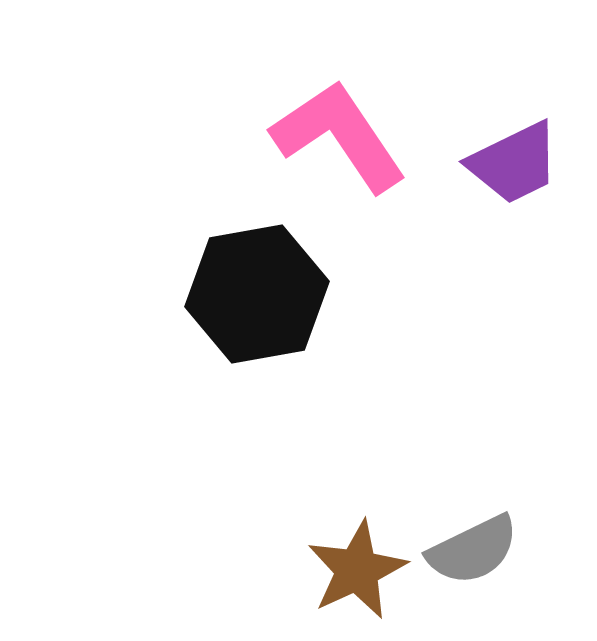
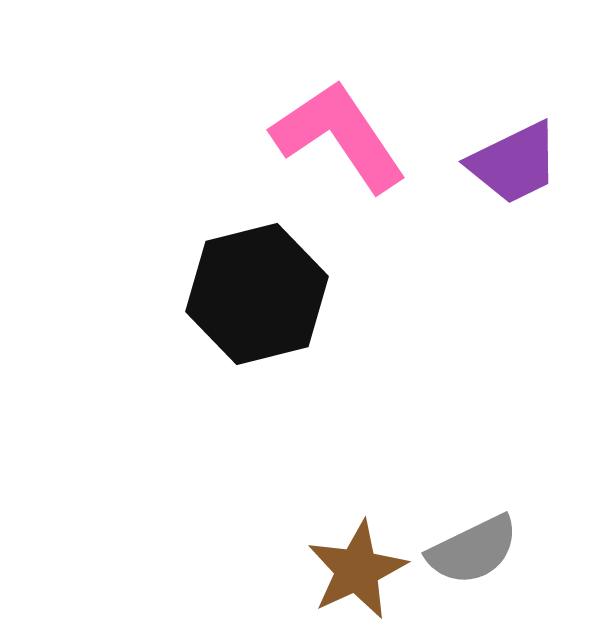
black hexagon: rotated 4 degrees counterclockwise
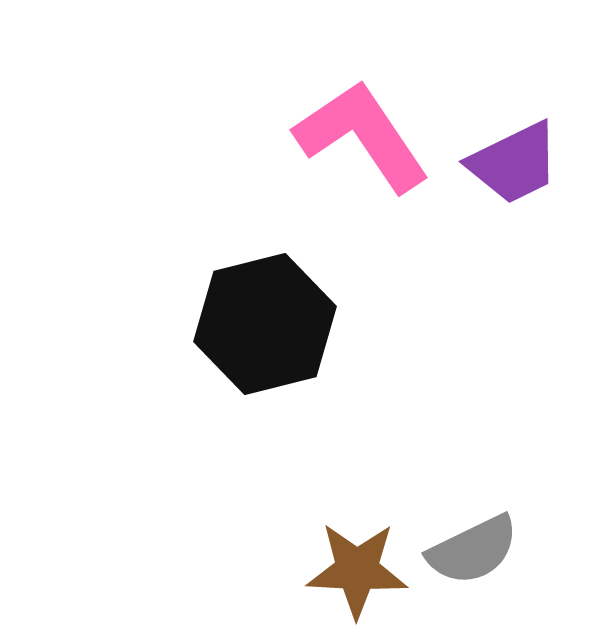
pink L-shape: moved 23 px right
black hexagon: moved 8 px right, 30 px down
brown star: rotated 28 degrees clockwise
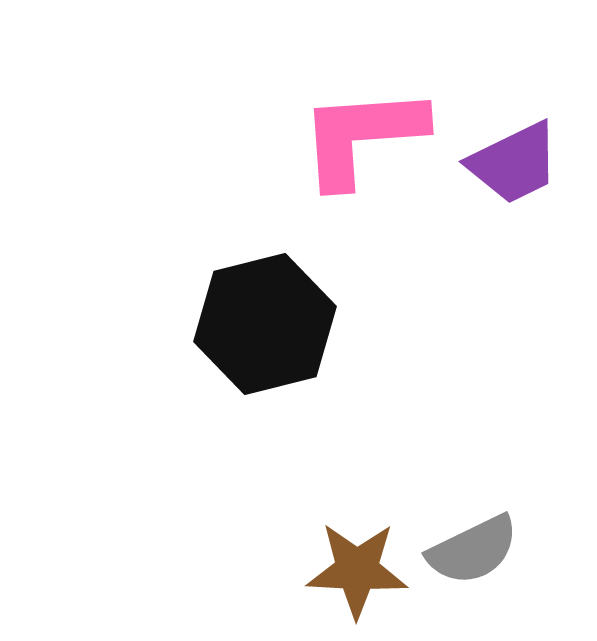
pink L-shape: rotated 60 degrees counterclockwise
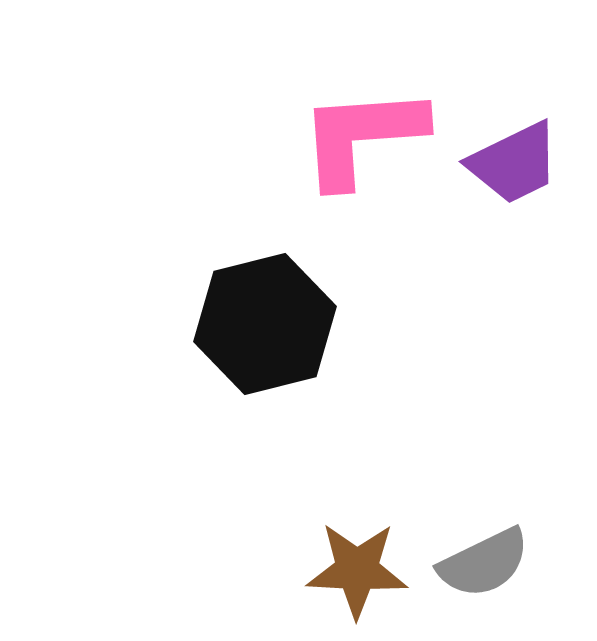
gray semicircle: moved 11 px right, 13 px down
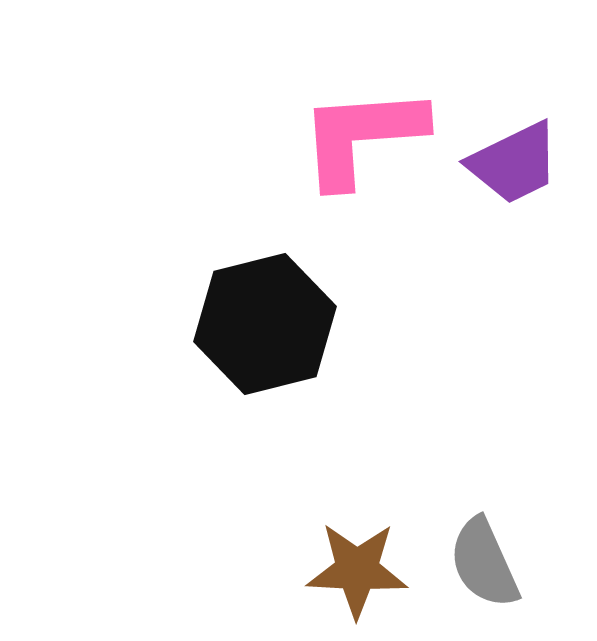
gray semicircle: rotated 92 degrees clockwise
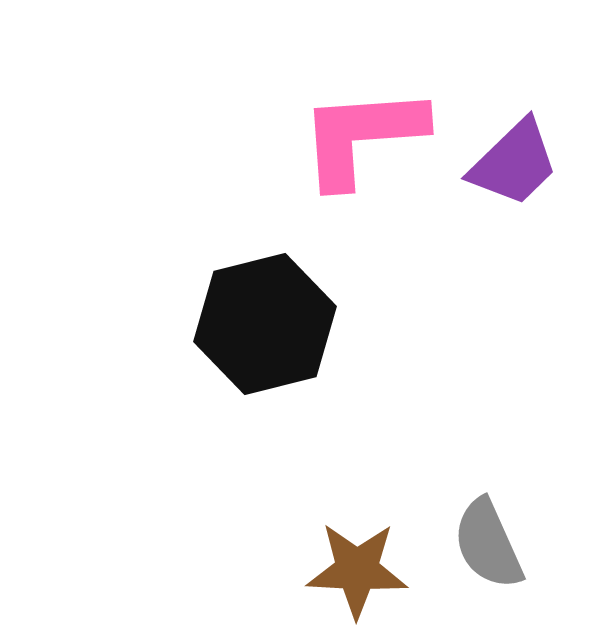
purple trapezoid: rotated 18 degrees counterclockwise
gray semicircle: moved 4 px right, 19 px up
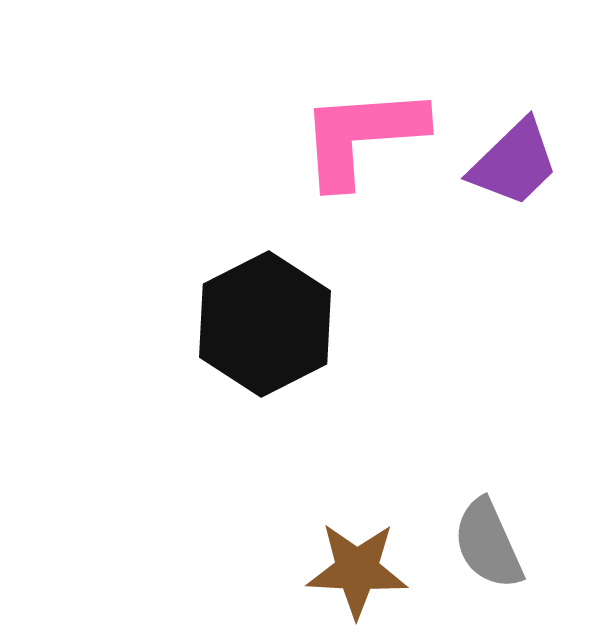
black hexagon: rotated 13 degrees counterclockwise
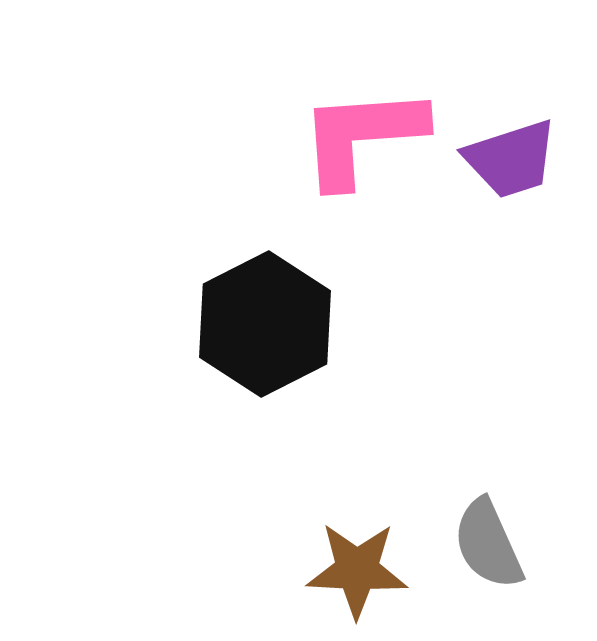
purple trapezoid: moved 3 px left, 4 px up; rotated 26 degrees clockwise
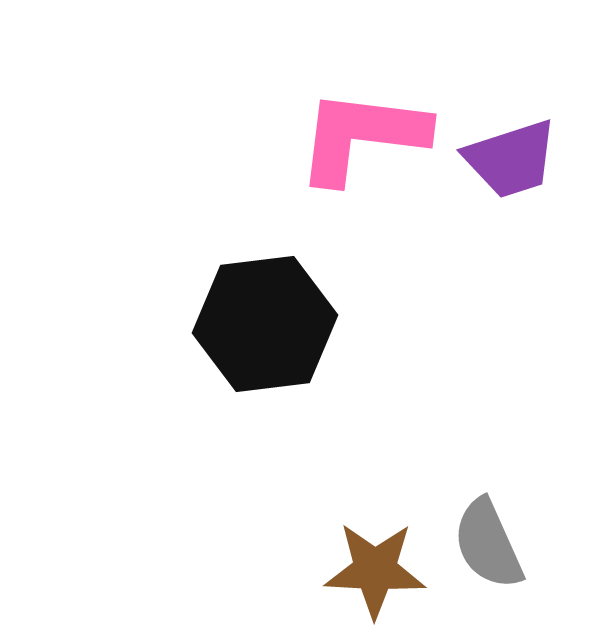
pink L-shape: rotated 11 degrees clockwise
black hexagon: rotated 20 degrees clockwise
brown star: moved 18 px right
